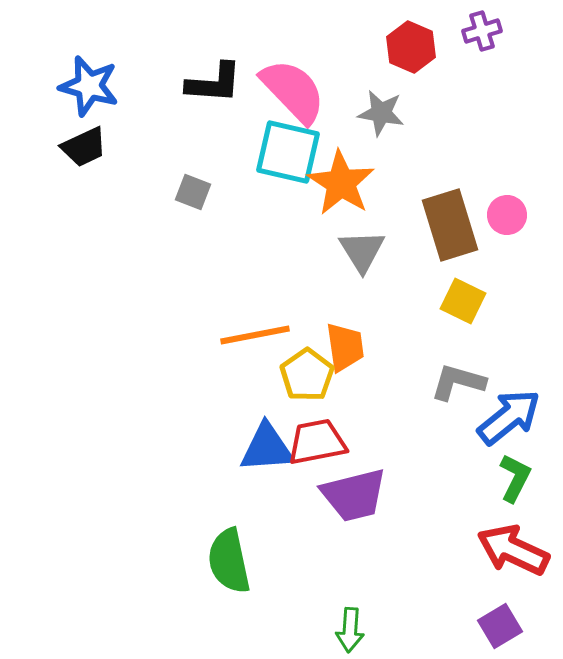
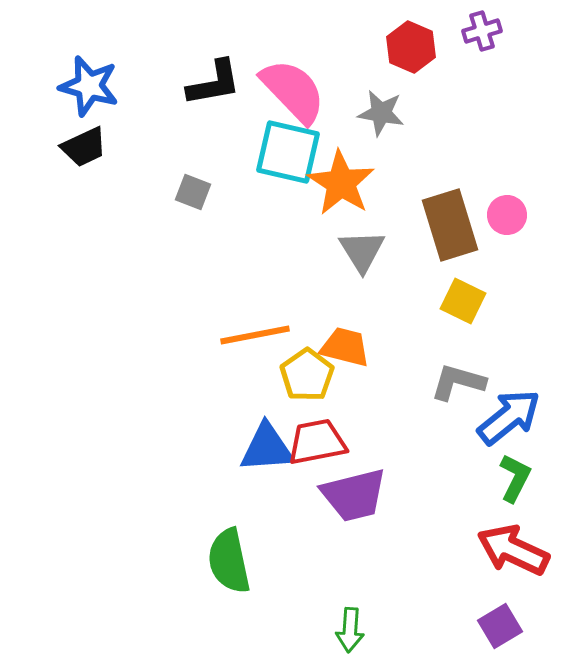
black L-shape: rotated 14 degrees counterclockwise
orange trapezoid: rotated 68 degrees counterclockwise
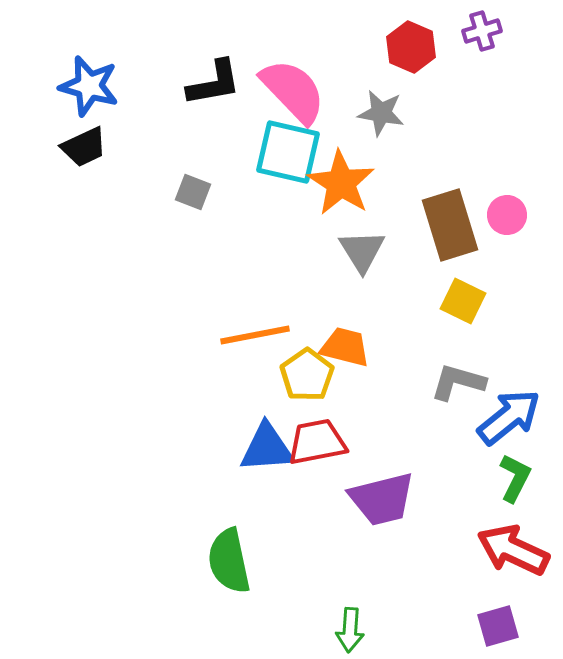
purple trapezoid: moved 28 px right, 4 px down
purple square: moved 2 px left; rotated 15 degrees clockwise
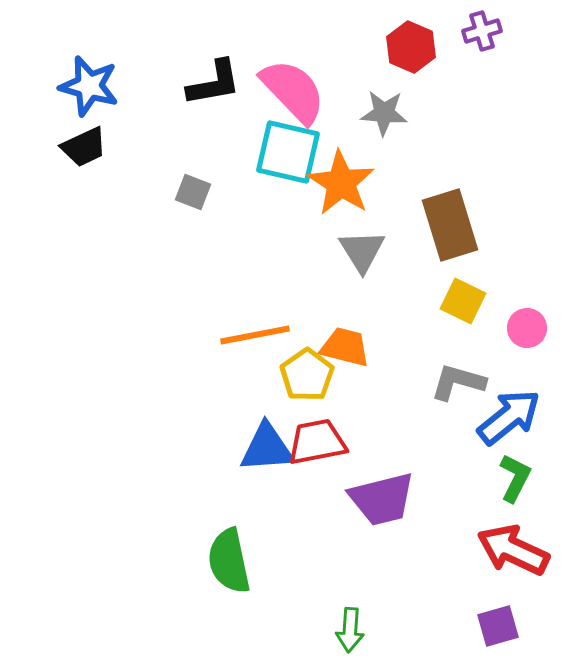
gray star: moved 3 px right; rotated 6 degrees counterclockwise
pink circle: moved 20 px right, 113 px down
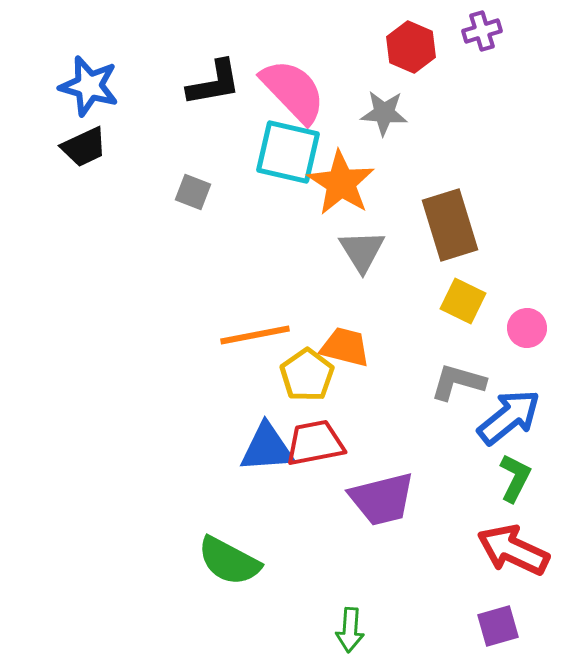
red trapezoid: moved 2 px left, 1 px down
green semicircle: rotated 50 degrees counterclockwise
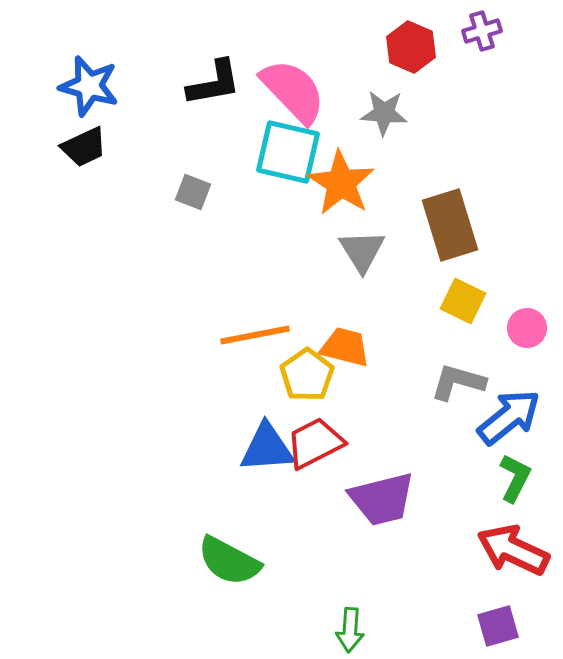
red trapezoid: rotated 16 degrees counterclockwise
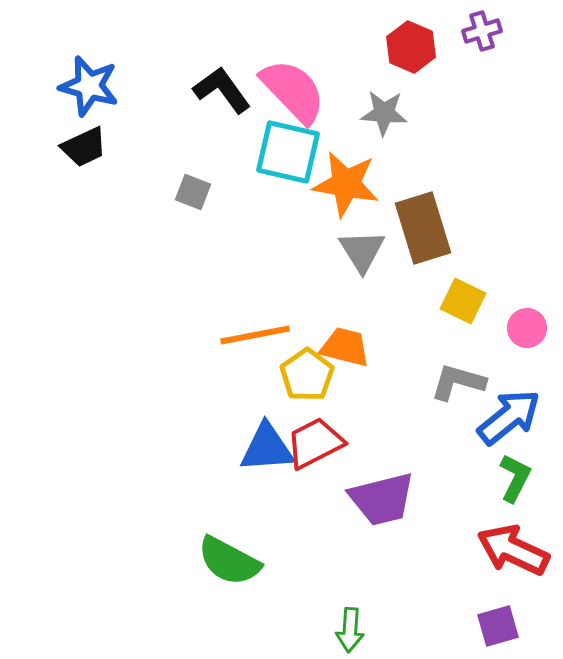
black L-shape: moved 8 px right, 7 px down; rotated 116 degrees counterclockwise
orange star: moved 5 px right, 1 px down; rotated 22 degrees counterclockwise
brown rectangle: moved 27 px left, 3 px down
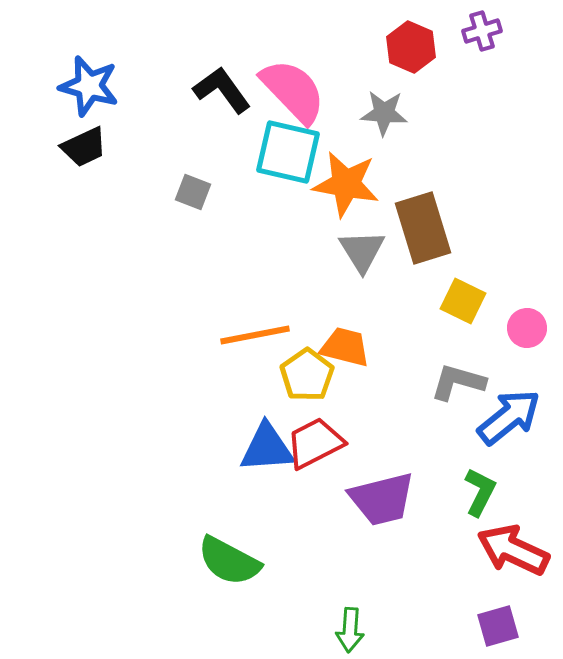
green L-shape: moved 35 px left, 14 px down
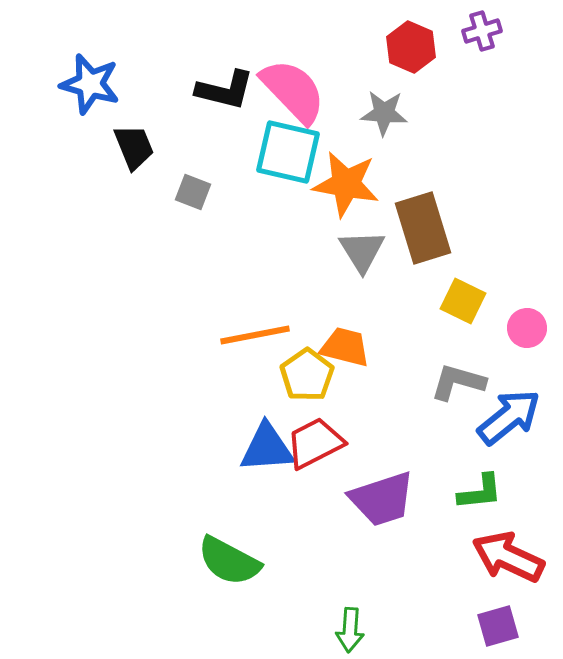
blue star: moved 1 px right, 2 px up
black L-shape: moved 3 px right; rotated 140 degrees clockwise
black trapezoid: moved 50 px right; rotated 87 degrees counterclockwise
green L-shape: rotated 57 degrees clockwise
purple trapezoid: rotated 4 degrees counterclockwise
red arrow: moved 5 px left, 7 px down
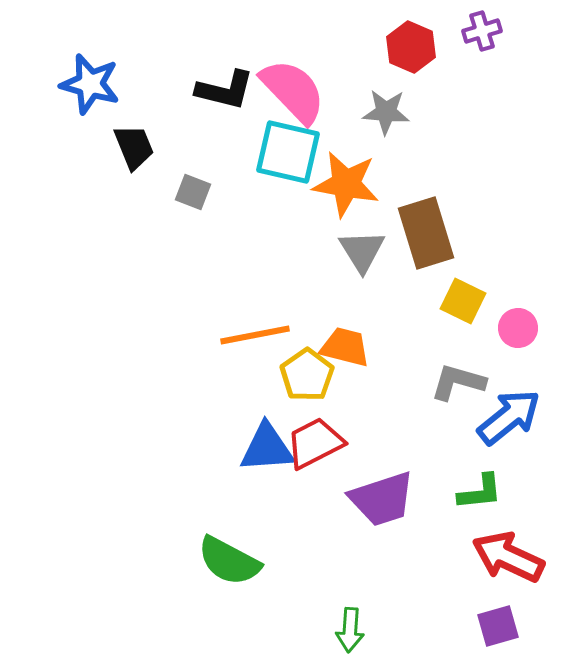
gray star: moved 2 px right, 1 px up
brown rectangle: moved 3 px right, 5 px down
pink circle: moved 9 px left
